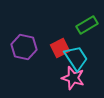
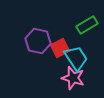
purple hexagon: moved 14 px right, 6 px up
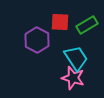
purple hexagon: moved 1 px left, 1 px up; rotated 15 degrees clockwise
red square: moved 26 px up; rotated 30 degrees clockwise
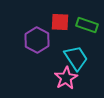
green rectangle: rotated 50 degrees clockwise
pink star: moved 7 px left; rotated 25 degrees clockwise
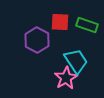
cyan trapezoid: moved 3 px down
